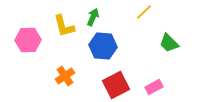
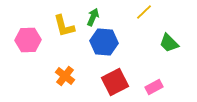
blue hexagon: moved 1 px right, 4 px up
orange cross: rotated 18 degrees counterclockwise
red square: moved 1 px left, 3 px up
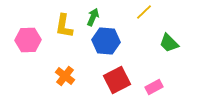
yellow L-shape: rotated 25 degrees clockwise
blue hexagon: moved 2 px right, 1 px up
red square: moved 2 px right, 2 px up
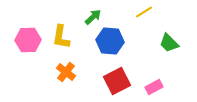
yellow line: rotated 12 degrees clockwise
green arrow: rotated 24 degrees clockwise
yellow L-shape: moved 3 px left, 11 px down
blue hexagon: moved 4 px right
orange cross: moved 1 px right, 4 px up
red square: moved 1 px down
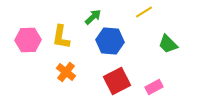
green trapezoid: moved 1 px left, 1 px down
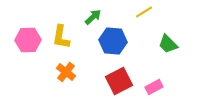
blue hexagon: moved 3 px right
red square: moved 2 px right
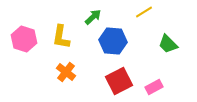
pink hexagon: moved 4 px left, 1 px up; rotated 20 degrees clockwise
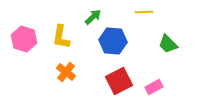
yellow line: rotated 30 degrees clockwise
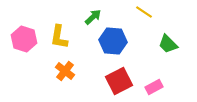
yellow line: rotated 36 degrees clockwise
yellow L-shape: moved 2 px left
orange cross: moved 1 px left, 1 px up
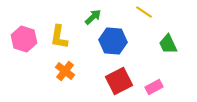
green trapezoid: rotated 20 degrees clockwise
